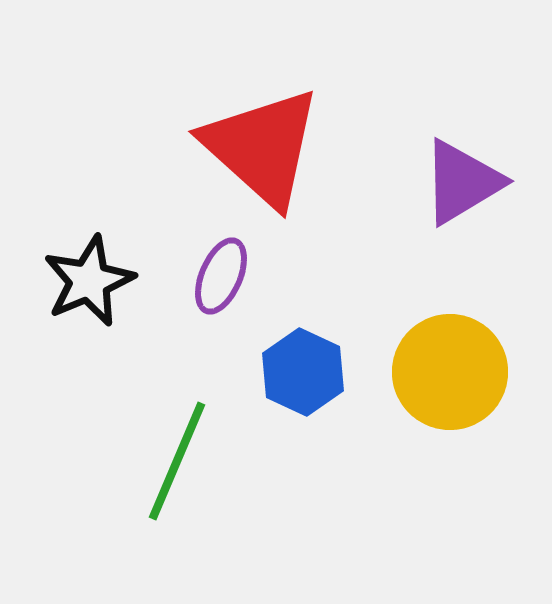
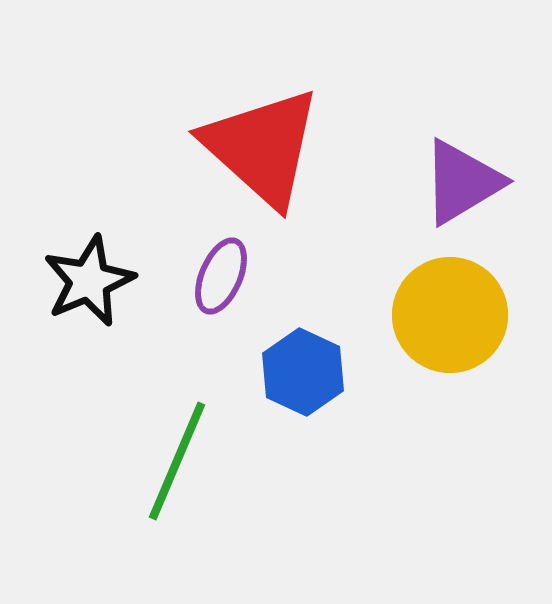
yellow circle: moved 57 px up
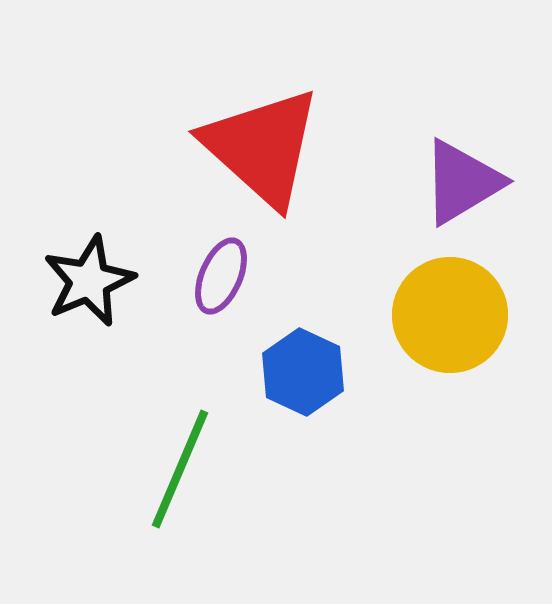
green line: moved 3 px right, 8 px down
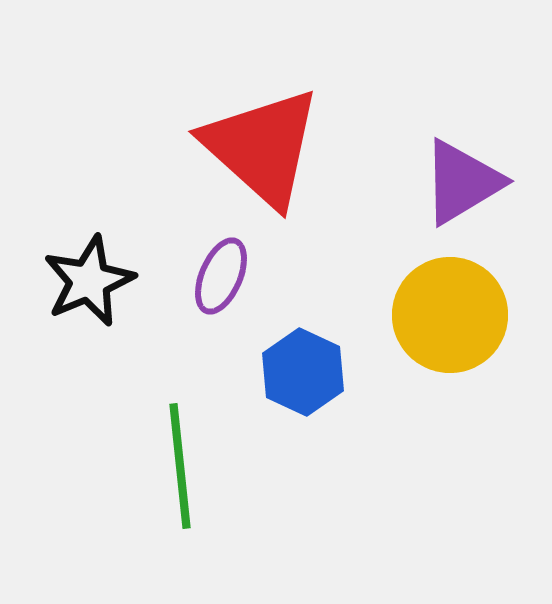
green line: moved 3 px up; rotated 29 degrees counterclockwise
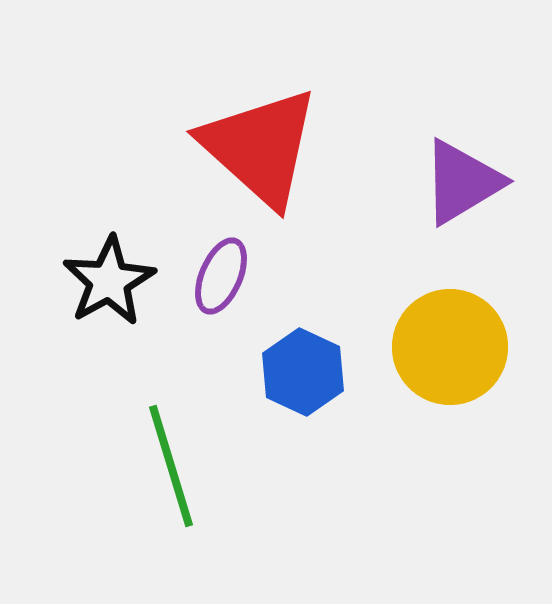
red triangle: moved 2 px left
black star: moved 20 px right; rotated 6 degrees counterclockwise
yellow circle: moved 32 px down
green line: moved 9 px left; rotated 11 degrees counterclockwise
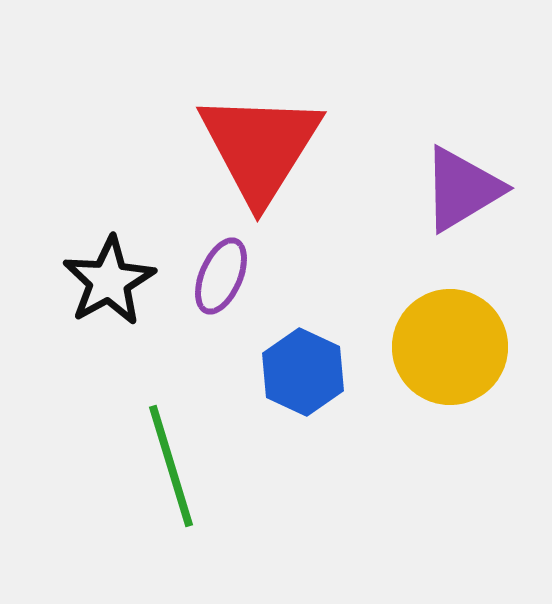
red triangle: rotated 20 degrees clockwise
purple triangle: moved 7 px down
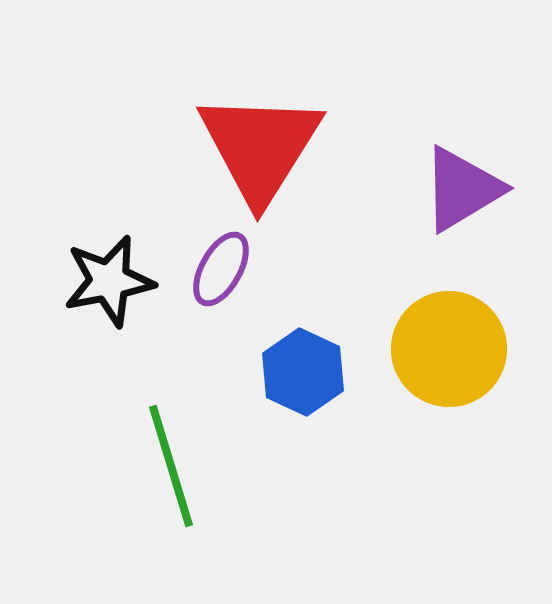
purple ellipse: moved 7 px up; rotated 6 degrees clockwise
black star: rotated 18 degrees clockwise
yellow circle: moved 1 px left, 2 px down
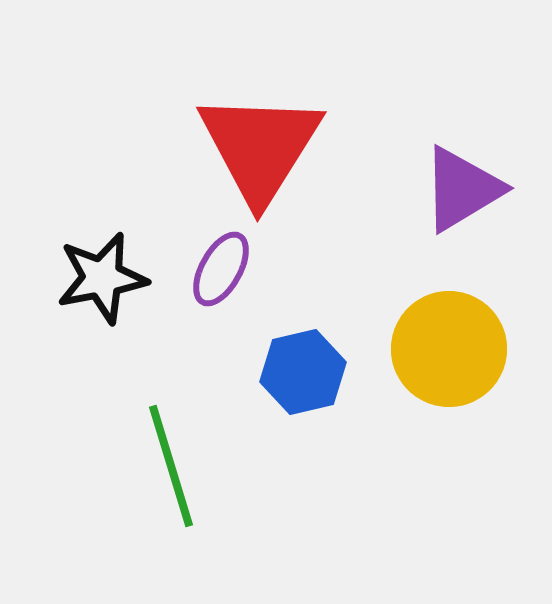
black star: moved 7 px left, 3 px up
blue hexagon: rotated 22 degrees clockwise
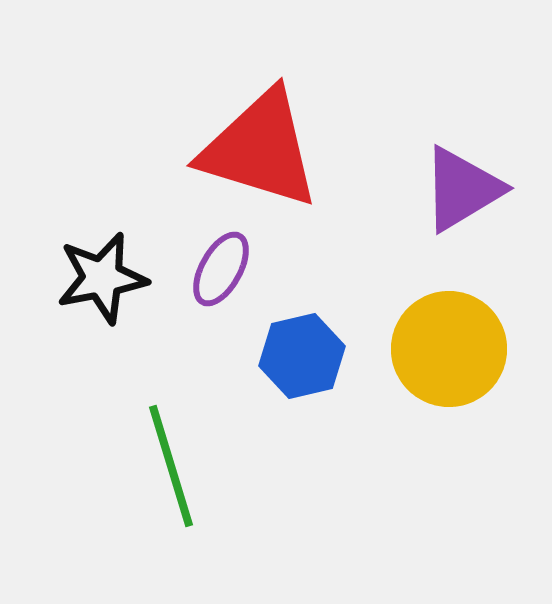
red triangle: moved 2 px down; rotated 45 degrees counterclockwise
blue hexagon: moved 1 px left, 16 px up
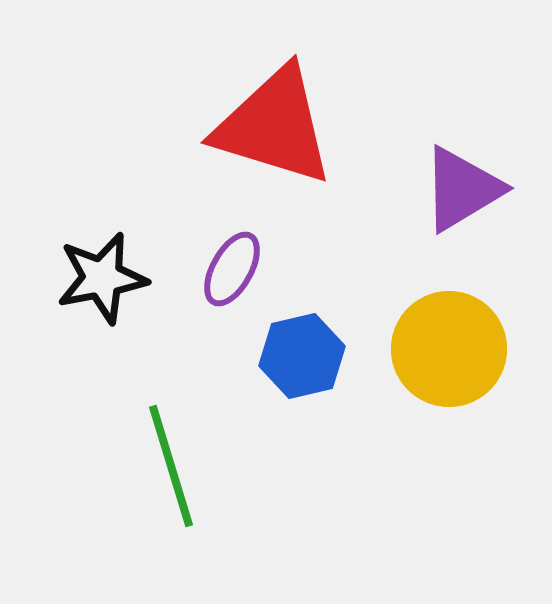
red triangle: moved 14 px right, 23 px up
purple ellipse: moved 11 px right
